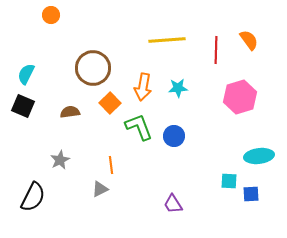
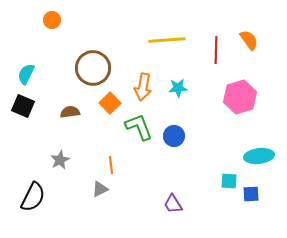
orange circle: moved 1 px right, 5 px down
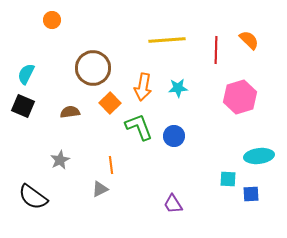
orange semicircle: rotated 10 degrees counterclockwise
cyan square: moved 1 px left, 2 px up
black semicircle: rotated 100 degrees clockwise
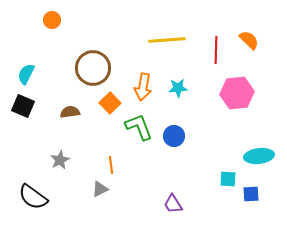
pink hexagon: moved 3 px left, 4 px up; rotated 12 degrees clockwise
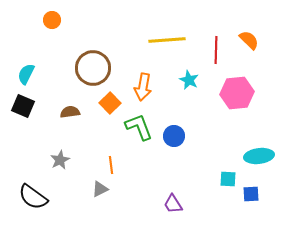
cyan star: moved 11 px right, 8 px up; rotated 30 degrees clockwise
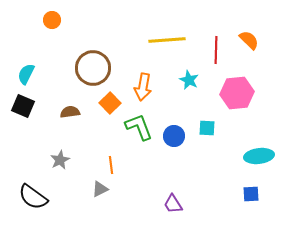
cyan square: moved 21 px left, 51 px up
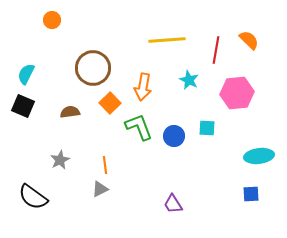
red line: rotated 8 degrees clockwise
orange line: moved 6 px left
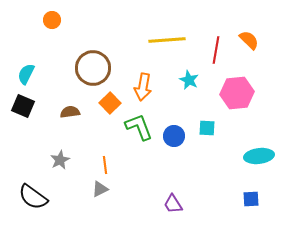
blue square: moved 5 px down
